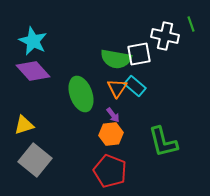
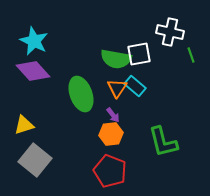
green line: moved 31 px down
white cross: moved 5 px right, 4 px up
cyan star: moved 1 px right
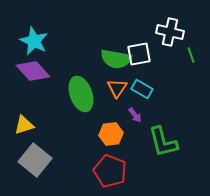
cyan rectangle: moved 7 px right, 3 px down; rotated 10 degrees counterclockwise
purple arrow: moved 22 px right
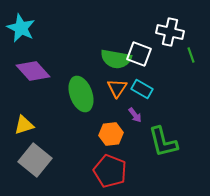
cyan star: moved 13 px left, 13 px up
white square: rotated 30 degrees clockwise
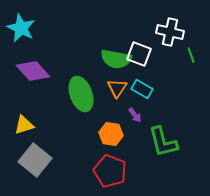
orange hexagon: rotated 15 degrees clockwise
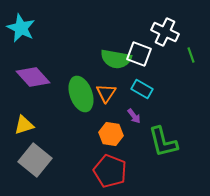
white cross: moved 5 px left; rotated 12 degrees clockwise
purple diamond: moved 6 px down
orange triangle: moved 11 px left, 5 px down
purple arrow: moved 1 px left, 1 px down
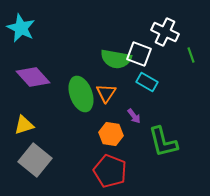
cyan rectangle: moved 5 px right, 7 px up
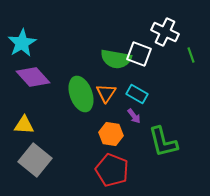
cyan star: moved 1 px right, 15 px down; rotated 16 degrees clockwise
cyan rectangle: moved 10 px left, 12 px down
yellow triangle: rotated 20 degrees clockwise
red pentagon: moved 2 px right, 1 px up
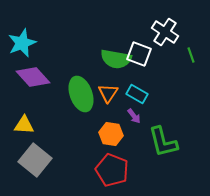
white cross: rotated 8 degrees clockwise
cyan star: rotated 8 degrees clockwise
orange triangle: moved 2 px right
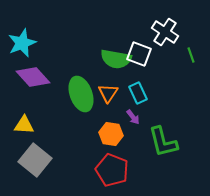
cyan rectangle: moved 1 px right, 1 px up; rotated 35 degrees clockwise
purple arrow: moved 1 px left, 1 px down
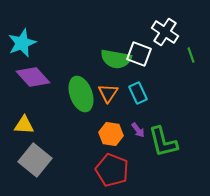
purple arrow: moved 5 px right, 13 px down
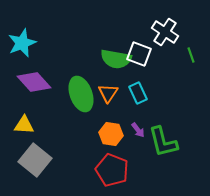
purple diamond: moved 1 px right, 5 px down
